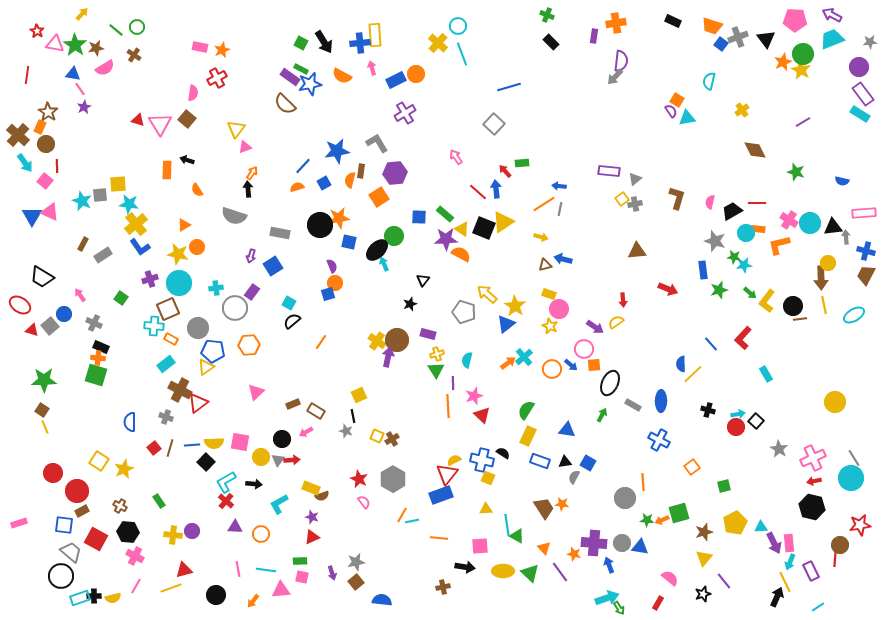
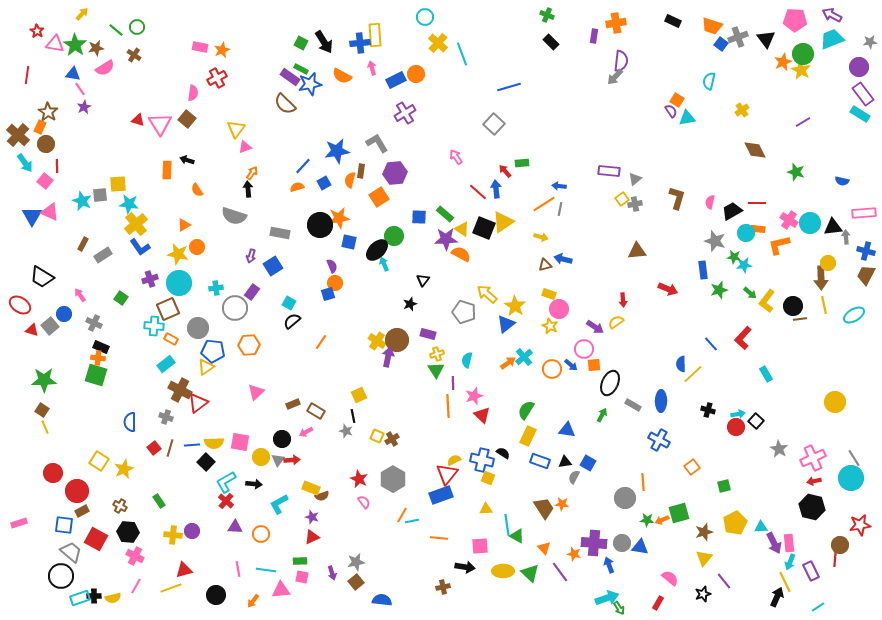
cyan circle at (458, 26): moved 33 px left, 9 px up
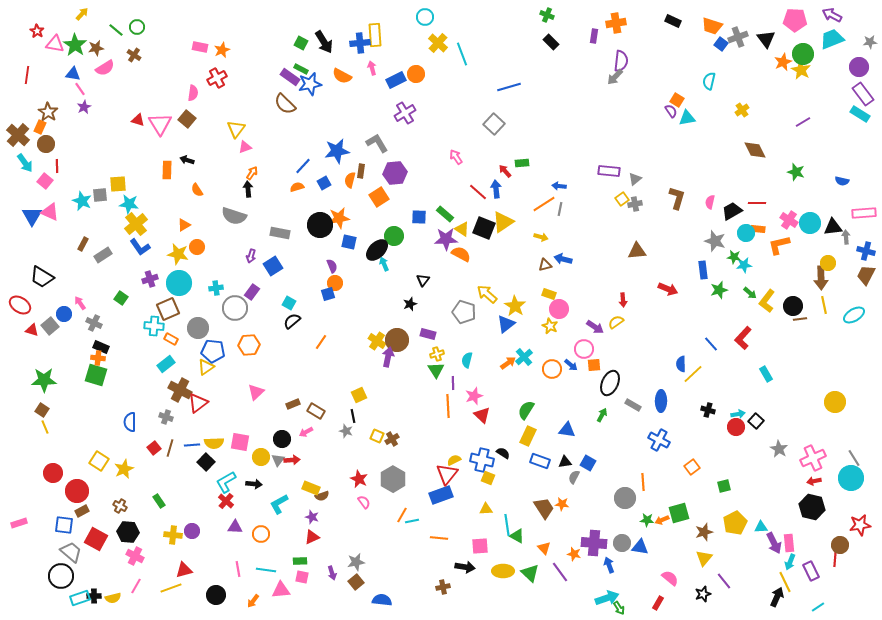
pink arrow at (80, 295): moved 8 px down
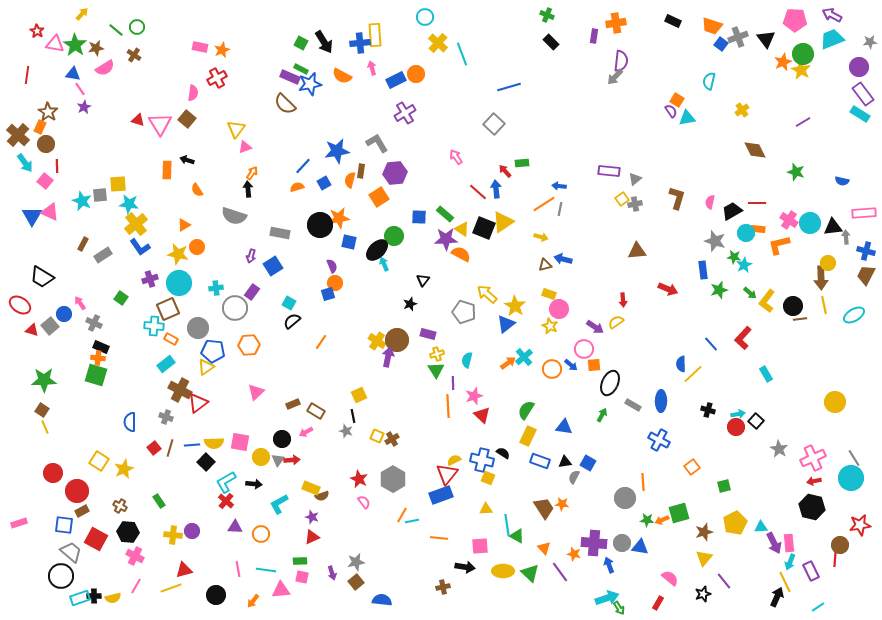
purple rectangle at (290, 77): rotated 12 degrees counterclockwise
cyan star at (744, 265): rotated 21 degrees counterclockwise
blue triangle at (567, 430): moved 3 px left, 3 px up
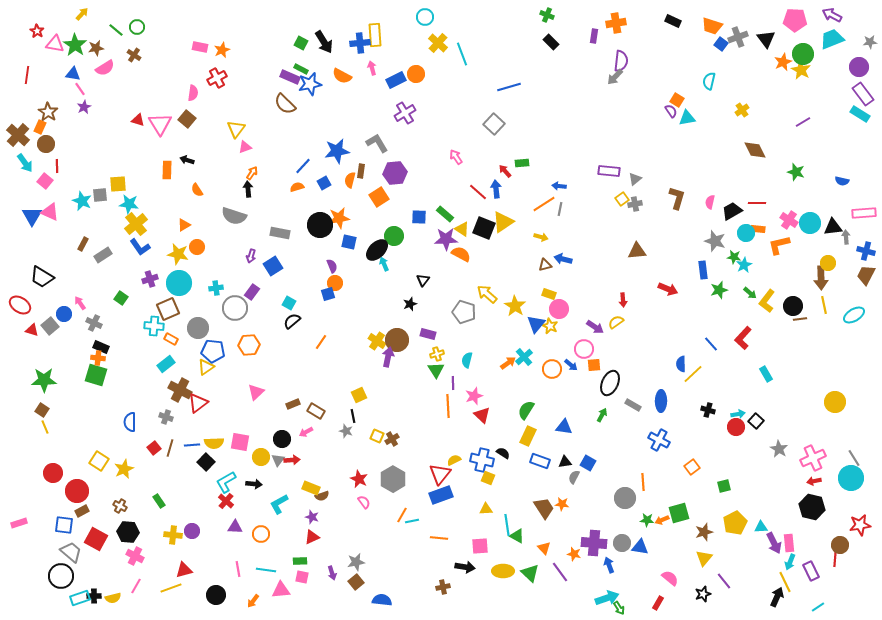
blue triangle at (506, 324): moved 30 px right; rotated 12 degrees counterclockwise
red triangle at (447, 474): moved 7 px left
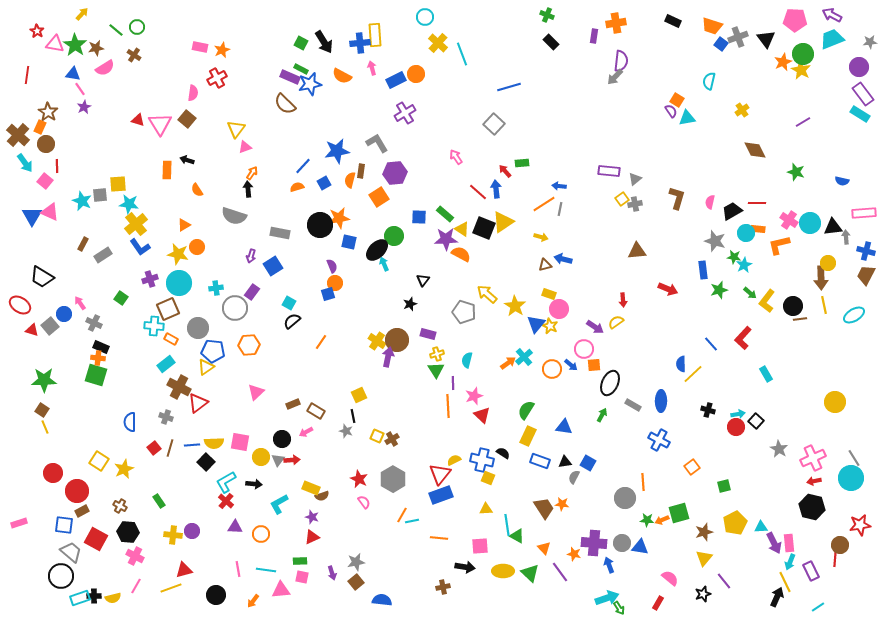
brown cross at (180, 390): moved 1 px left, 3 px up
